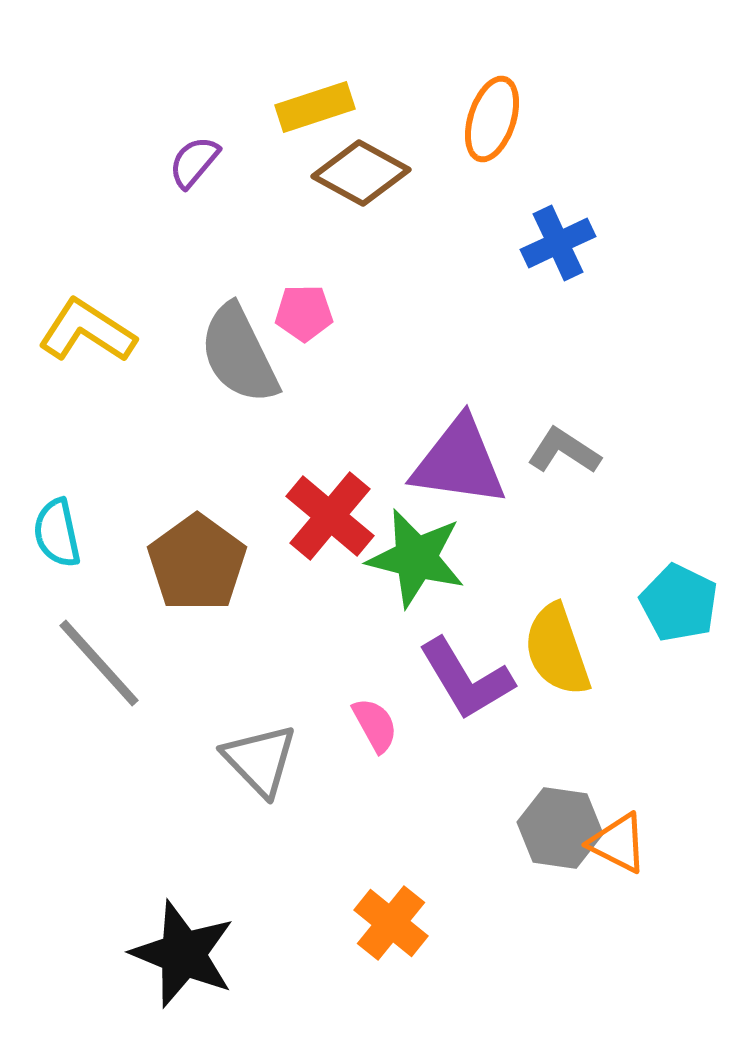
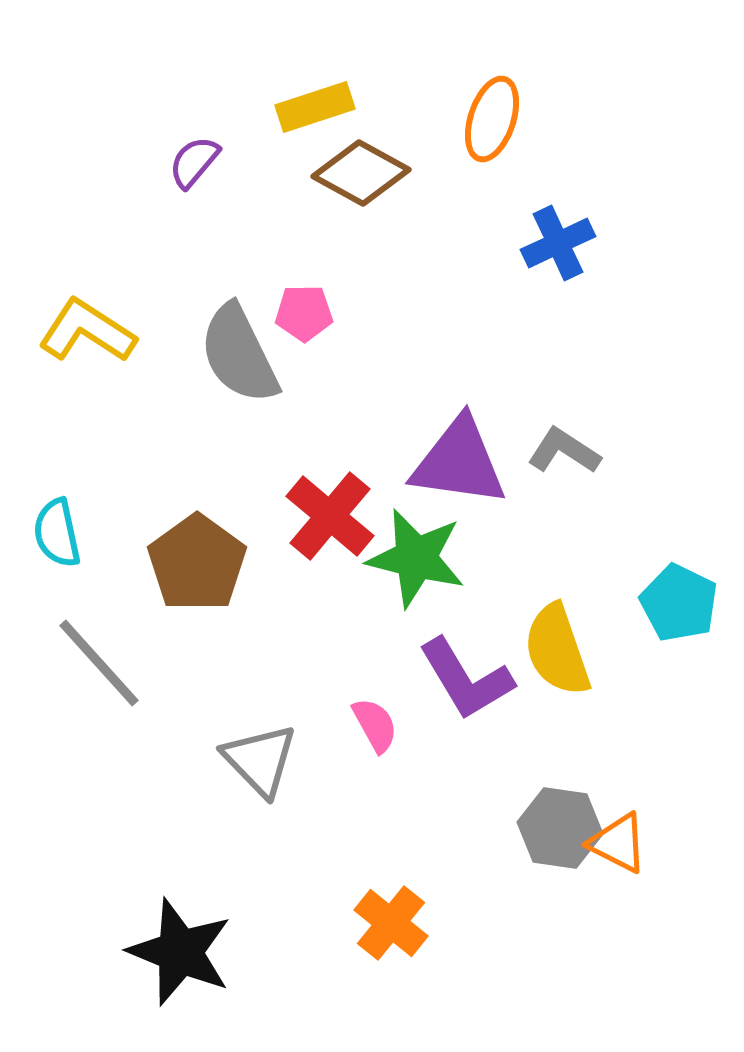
black star: moved 3 px left, 2 px up
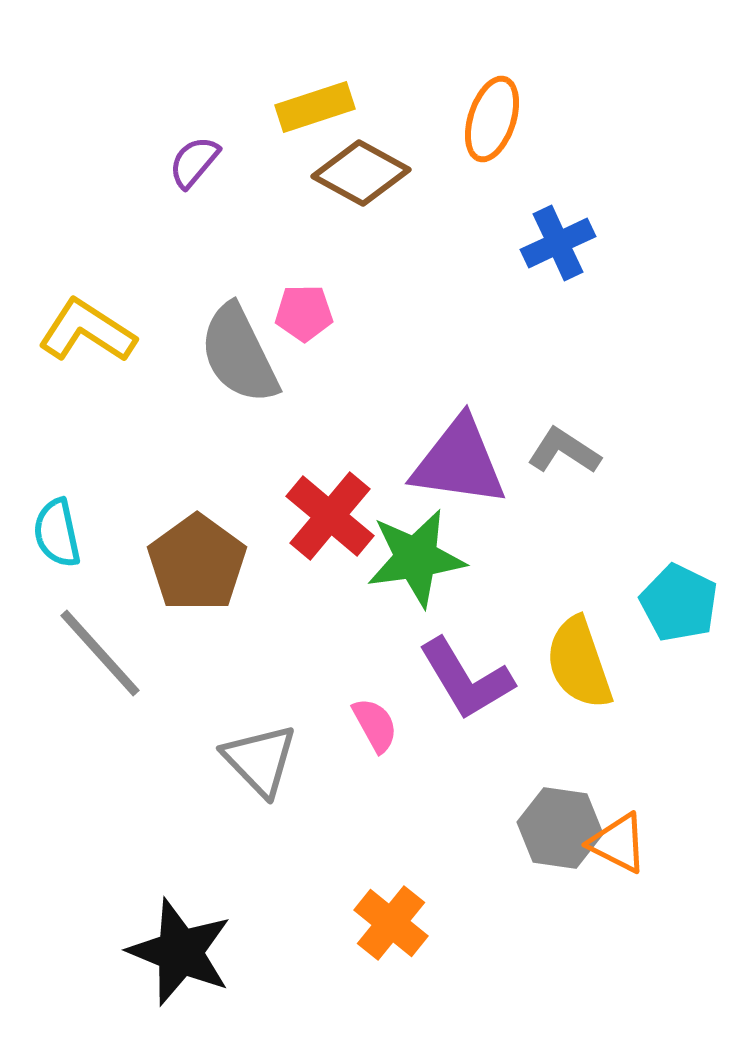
green star: rotated 22 degrees counterclockwise
yellow semicircle: moved 22 px right, 13 px down
gray line: moved 1 px right, 10 px up
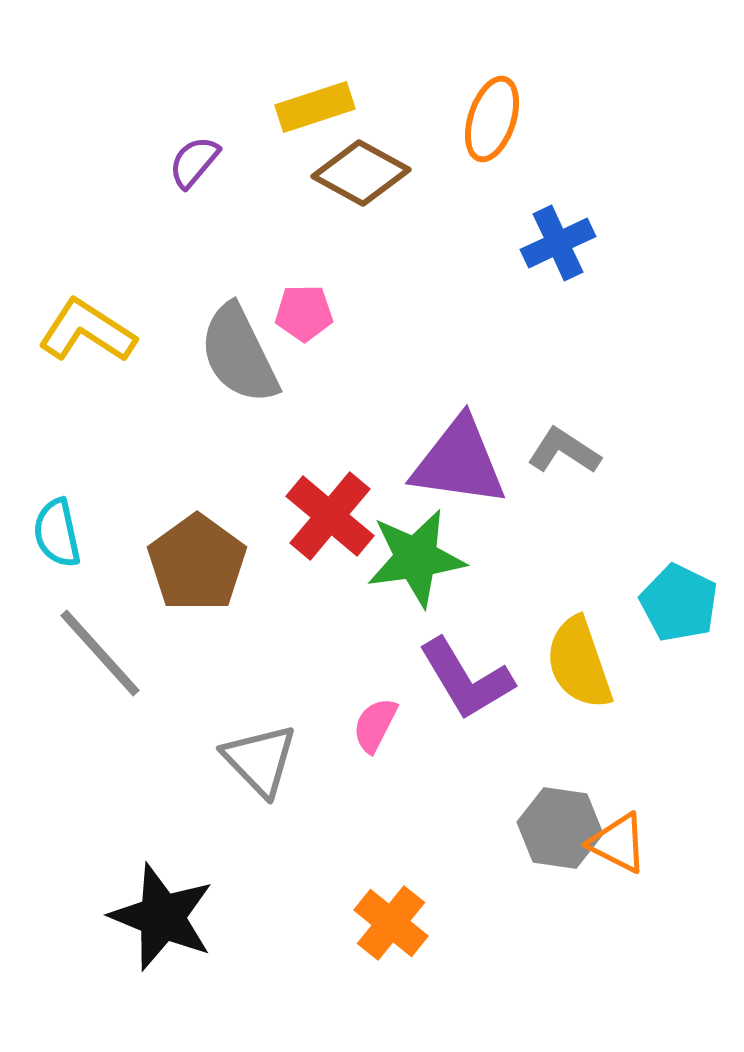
pink semicircle: rotated 124 degrees counterclockwise
black star: moved 18 px left, 35 px up
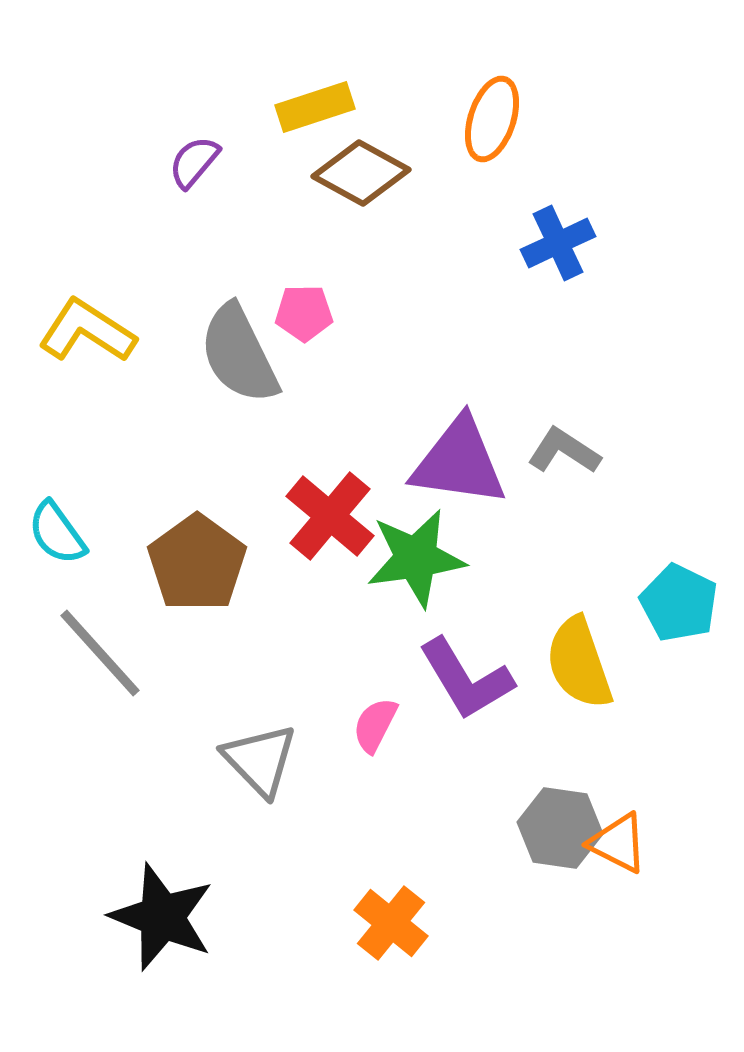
cyan semicircle: rotated 24 degrees counterclockwise
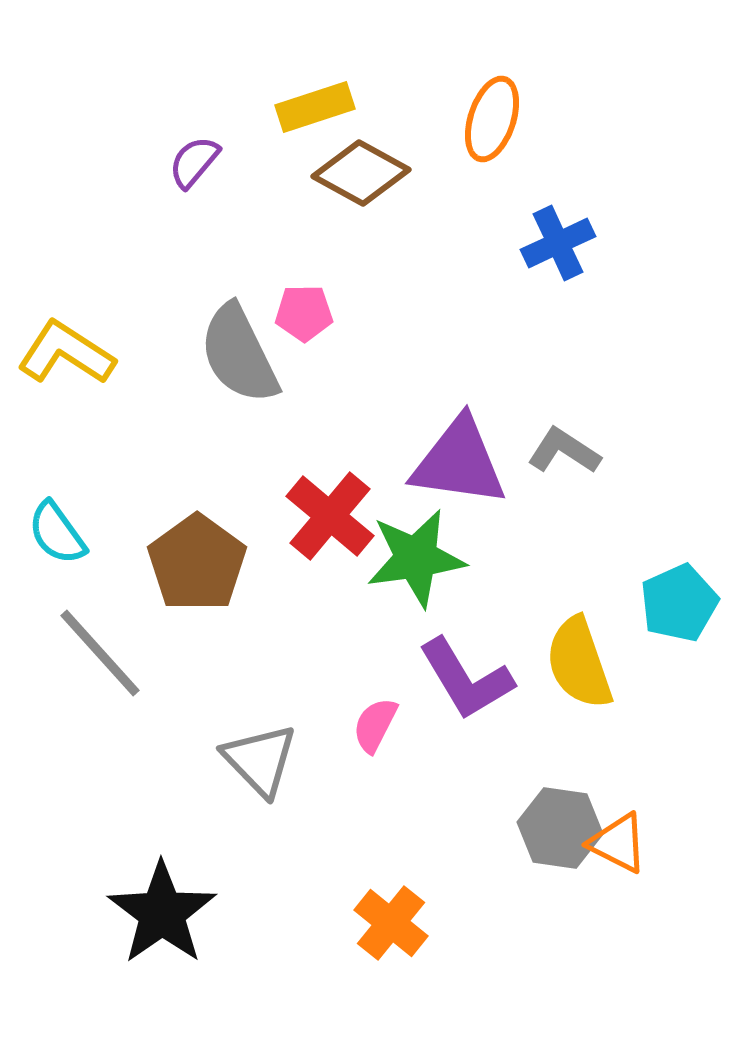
yellow L-shape: moved 21 px left, 22 px down
cyan pentagon: rotated 22 degrees clockwise
black star: moved 4 px up; rotated 15 degrees clockwise
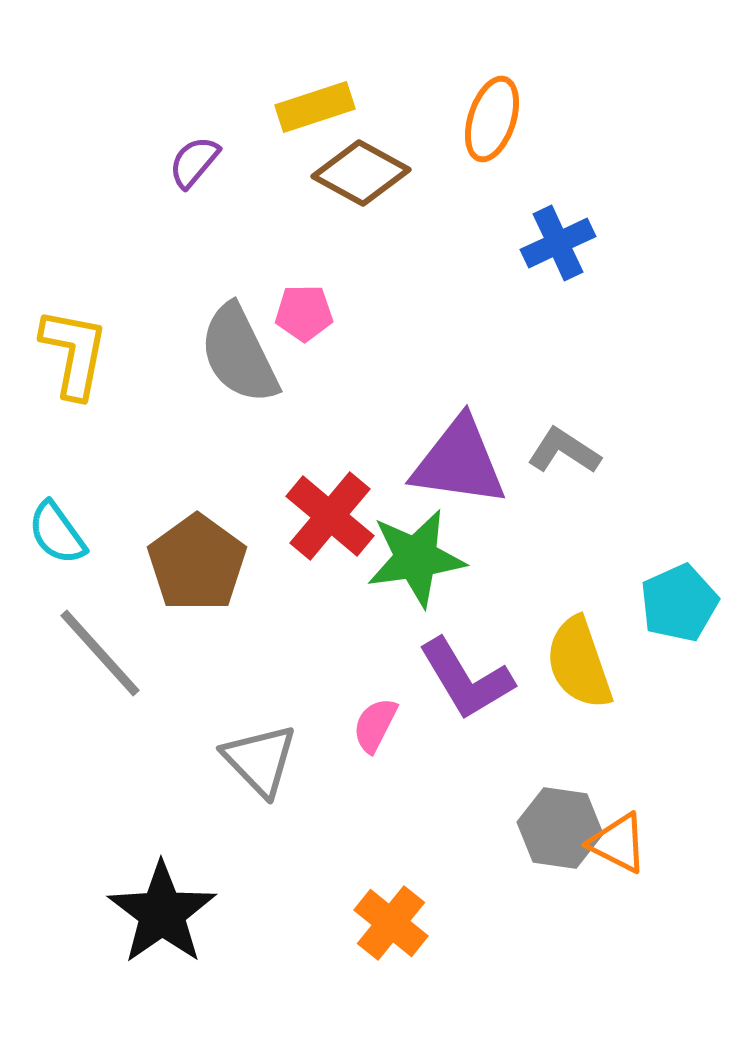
yellow L-shape: moved 8 px right; rotated 68 degrees clockwise
